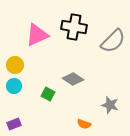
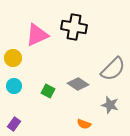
gray semicircle: moved 28 px down
yellow circle: moved 2 px left, 7 px up
gray diamond: moved 5 px right, 5 px down
green square: moved 3 px up
purple rectangle: rotated 32 degrees counterclockwise
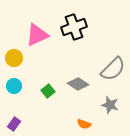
black cross: rotated 30 degrees counterclockwise
yellow circle: moved 1 px right
green square: rotated 24 degrees clockwise
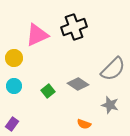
purple rectangle: moved 2 px left
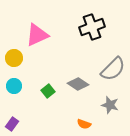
black cross: moved 18 px right
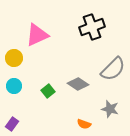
gray star: moved 4 px down
